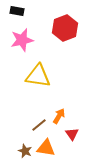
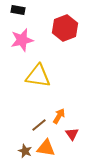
black rectangle: moved 1 px right, 1 px up
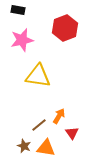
red triangle: moved 1 px up
brown star: moved 1 px left, 5 px up
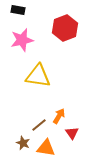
brown star: moved 1 px left, 3 px up
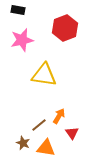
yellow triangle: moved 6 px right, 1 px up
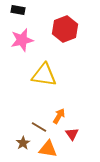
red hexagon: moved 1 px down
brown line: moved 2 px down; rotated 70 degrees clockwise
red triangle: moved 1 px down
brown star: rotated 16 degrees clockwise
orange triangle: moved 2 px right, 1 px down
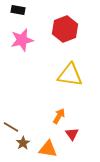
yellow triangle: moved 26 px right
brown line: moved 28 px left
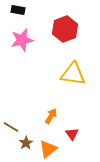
yellow triangle: moved 3 px right, 1 px up
orange arrow: moved 8 px left
brown star: moved 3 px right
orange triangle: rotated 48 degrees counterclockwise
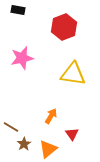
red hexagon: moved 1 px left, 2 px up
pink star: moved 18 px down
brown star: moved 2 px left, 1 px down
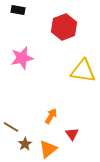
yellow triangle: moved 10 px right, 3 px up
brown star: moved 1 px right
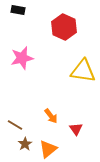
red hexagon: rotated 15 degrees counterclockwise
orange arrow: rotated 112 degrees clockwise
brown line: moved 4 px right, 2 px up
red triangle: moved 4 px right, 5 px up
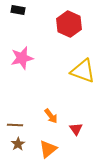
red hexagon: moved 5 px right, 3 px up
yellow triangle: rotated 12 degrees clockwise
brown line: rotated 28 degrees counterclockwise
brown star: moved 7 px left
